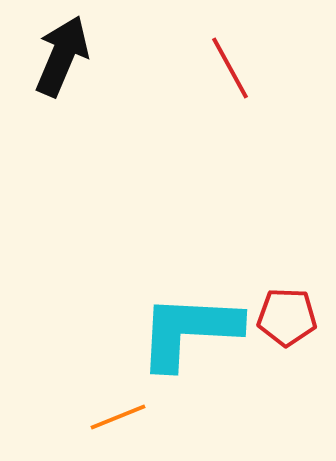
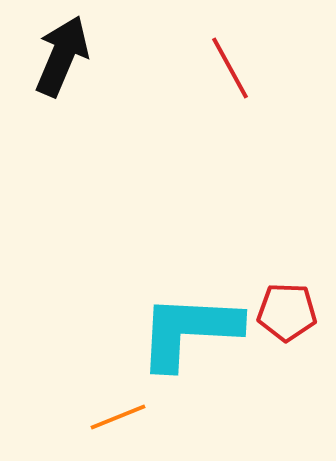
red pentagon: moved 5 px up
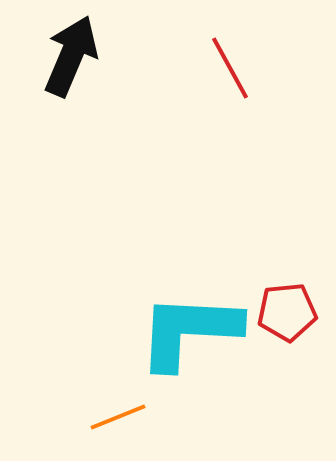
black arrow: moved 9 px right
red pentagon: rotated 8 degrees counterclockwise
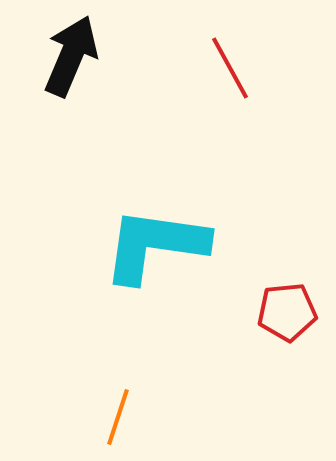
cyan L-shape: moved 34 px left, 86 px up; rotated 5 degrees clockwise
orange line: rotated 50 degrees counterclockwise
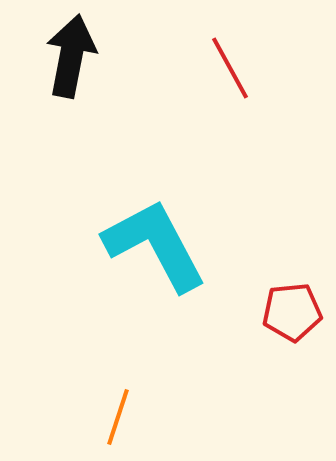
black arrow: rotated 12 degrees counterclockwise
cyan L-shape: rotated 54 degrees clockwise
red pentagon: moved 5 px right
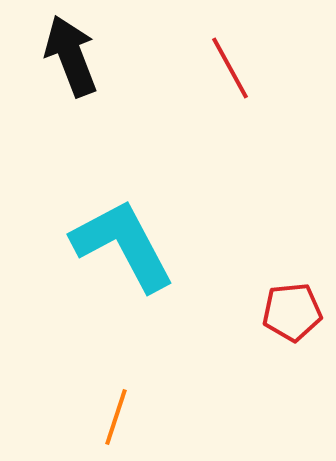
black arrow: rotated 32 degrees counterclockwise
cyan L-shape: moved 32 px left
orange line: moved 2 px left
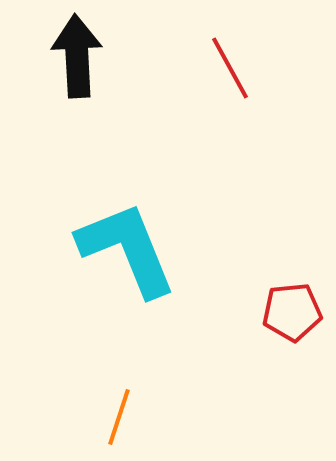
black arrow: moved 6 px right; rotated 18 degrees clockwise
cyan L-shape: moved 4 px right, 4 px down; rotated 6 degrees clockwise
orange line: moved 3 px right
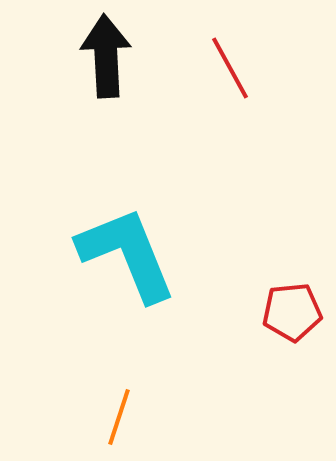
black arrow: moved 29 px right
cyan L-shape: moved 5 px down
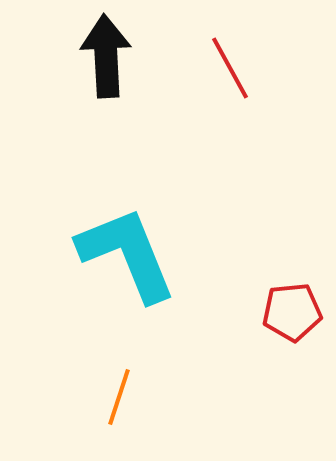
orange line: moved 20 px up
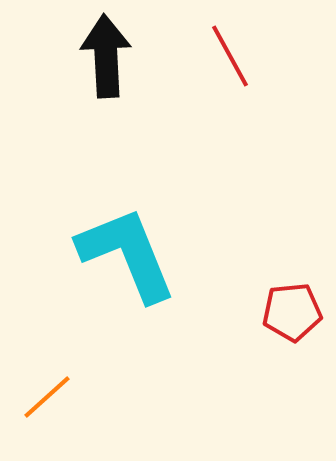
red line: moved 12 px up
orange line: moved 72 px left; rotated 30 degrees clockwise
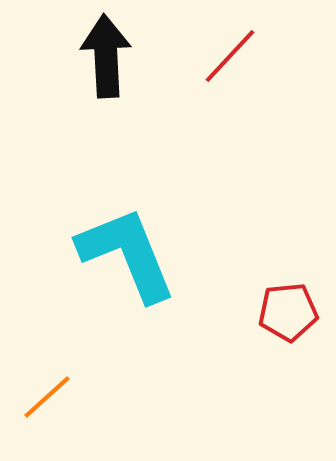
red line: rotated 72 degrees clockwise
red pentagon: moved 4 px left
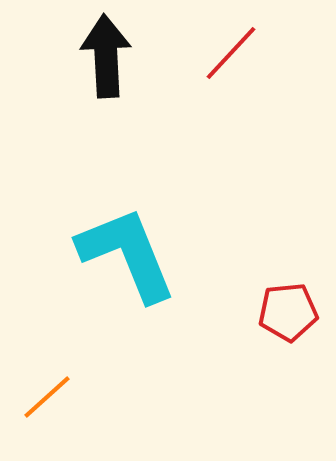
red line: moved 1 px right, 3 px up
